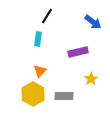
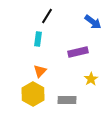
gray rectangle: moved 3 px right, 4 px down
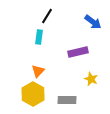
cyan rectangle: moved 1 px right, 2 px up
orange triangle: moved 2 px left
yellow star: rotated 16 degrees counterclockwise
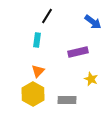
cyan rectangle: moved 2 px left, 3 px down
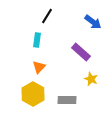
purple rectangle: moved 3 px right; rotated 54 degrees clockwise
orange triangle: moved 1 px right, 4 px up
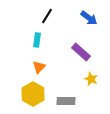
blue arrow: moved 4 px left, 4 px up
gray rectangle: moved 1 px left, 1 px down
